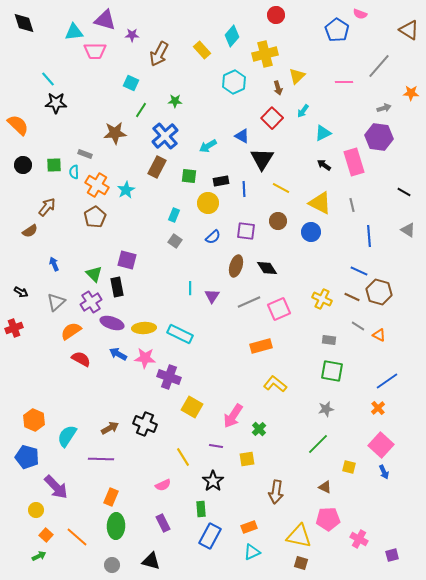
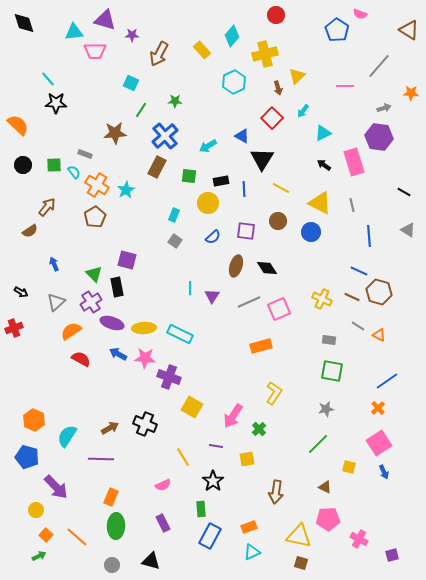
pink line at (344, 82): moved 1 px right, 4 px down
cyan semicircle at (74, 172): rotated 144 degrees clockwise
yellow L-shape at (275, 384): moved 1 px left, 9 px down; rotated 85 degrees clockwise
pink square at (381, 445): moved 2 px left, 2 px up; rotated 15 degrees clockwise
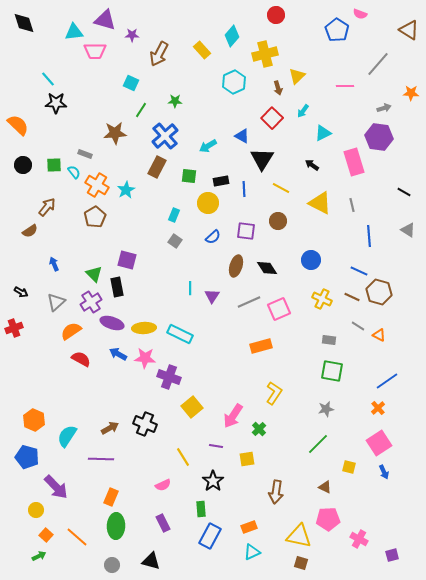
gray line at (379, 66): moved 1 px left, 2 px up
black arrow at (324, 165): moved 12 px left
blue circle at (311, 232): moved 28 px down
yellow square at (192, 407): rotated 20 degrees clockwise
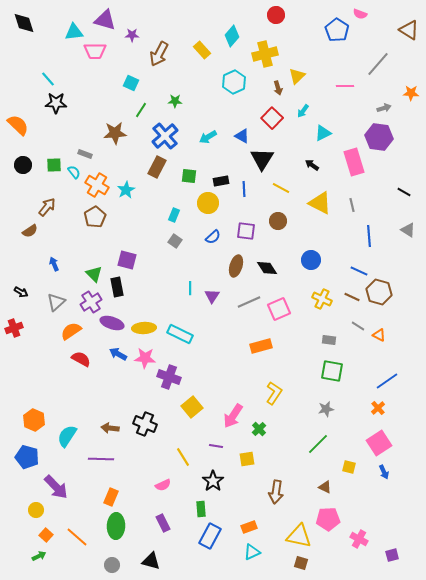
cyan arrow at (208, 146): moved 9 px up
brown arrow at (110, 428): rotated 144 degrees counterclockwise
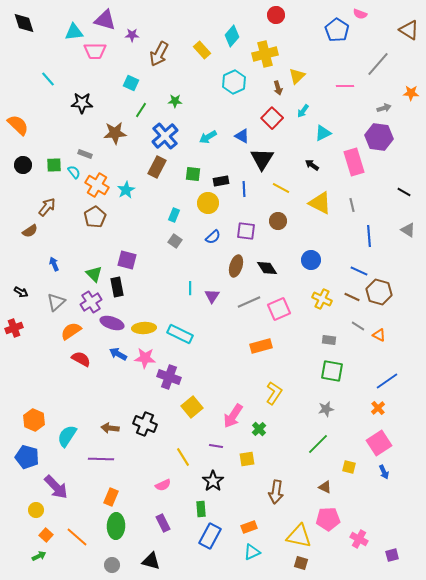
black star at (56, 103): moved 26 px right
green square at (189, 176): moved 4 px right, 2 px up
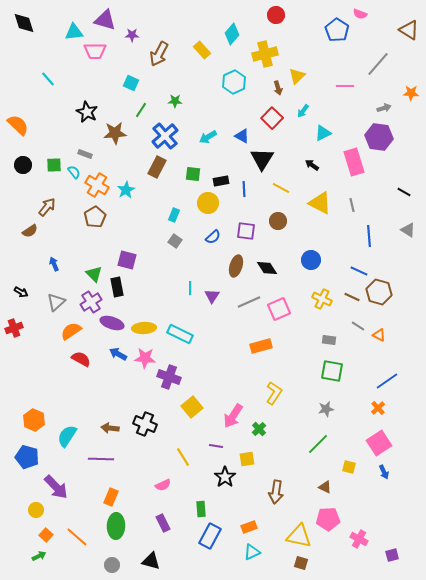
cyan diamond at (232, 36): moved 2 px up
black star at (82, 103): moved 5 px right, 9 px down; rotated 25 degrees clockwise
black star at (213, 481): moved 12 px right, 4 px up
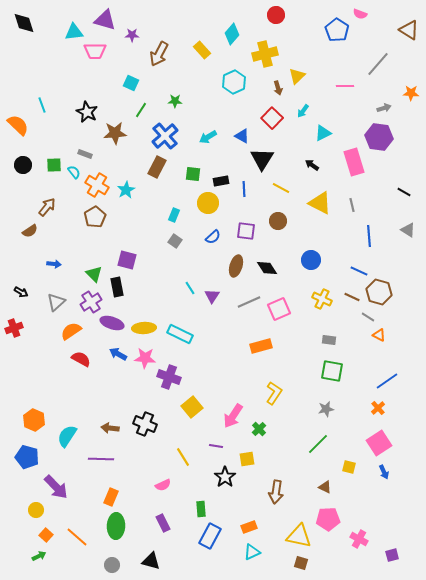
cyan line at (48, 79): moved 6 px left, 26 px down; rotated 21 degrees clockwise
blue arrow at (54, 264): rotated 120 degrees clockwise
cyan line at (190, 288): rotated 32 degrees counterclockwise
gray line at (358, 326): moved 10 px right, 9 px up
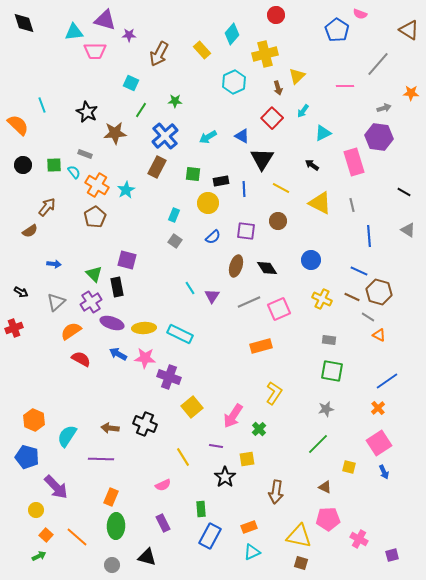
purple star at (132, 35): moved 3 px left
black triangle at (151, 561): moved 4 px left, 4 px up
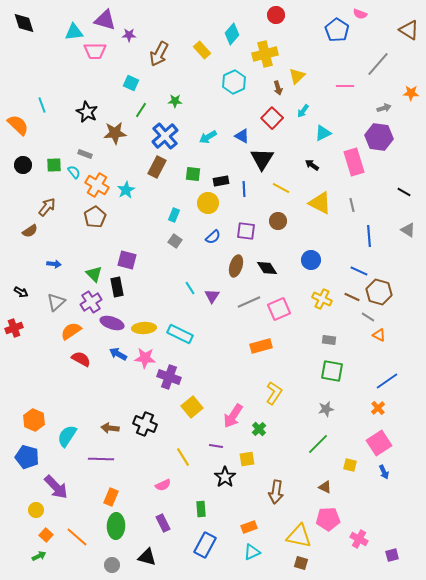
yellow square at (349, 467): moved 1 px right, 2 px up
blue rectangle at (210, 536): moved 5 px left, 9 px down
